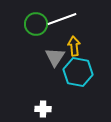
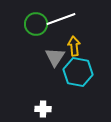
white line: moved 1 px left
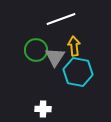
green circle: moved 26 px down
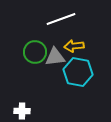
yellow arrow: rotated 90 degrees counterclockwise
green circle: moved 1 px left, 2 px down
gray triangle: rotated 50 degrees clockwise
white cross: moved 21 px left, 2 px down
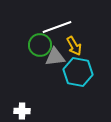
white line: moved 4 px left, 8 px down
yellow arrow: rotated 114 degrees counterclockwise
green circle: moved 5 px right, 7 px up
